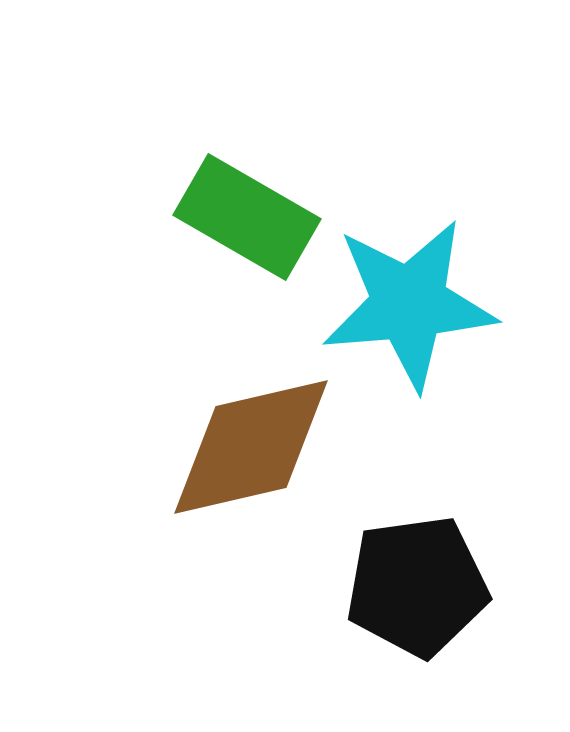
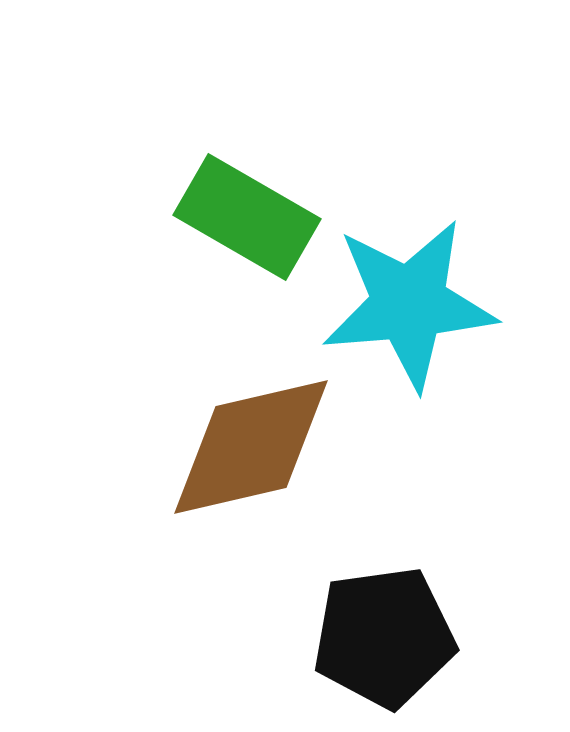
black pentagon: moved 33 px left, 51 px down
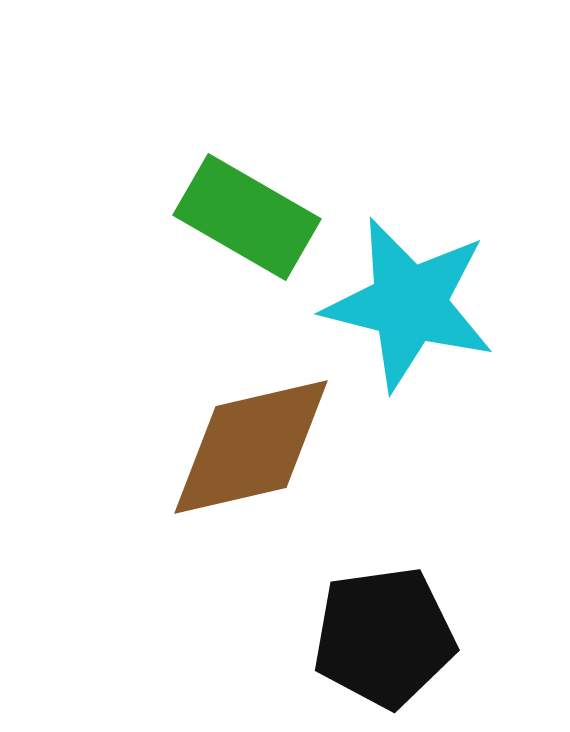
cyan star: rotated 19 degrees clockwise
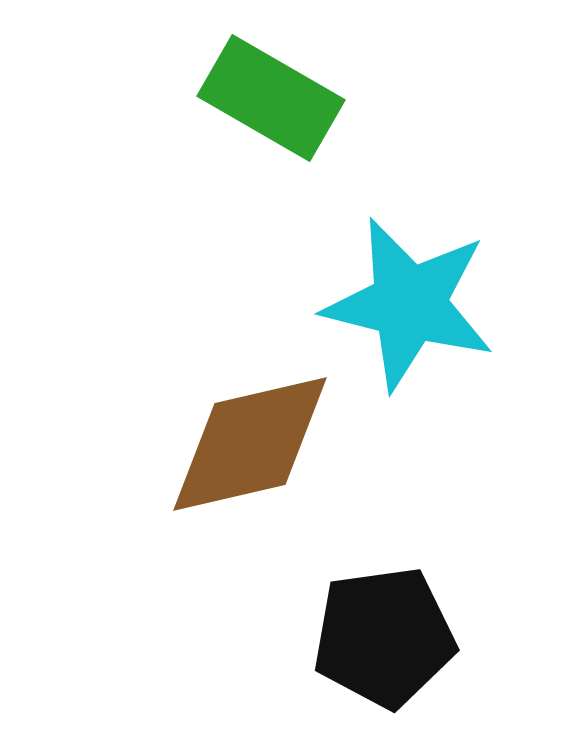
green rectangle: moved 24 px right, 119 px up
brown diamond: moved 1 px left, 3 px up
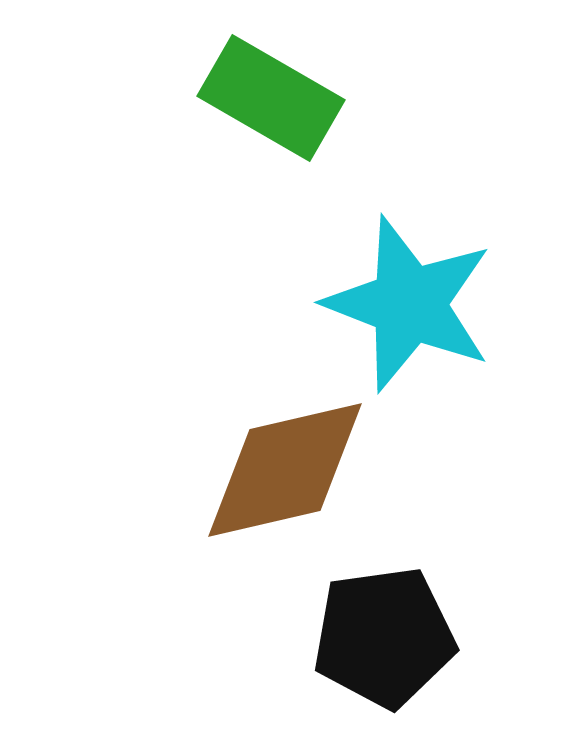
cyan star: rotated 7 degrees clockwise
brown diamond: moved 35 px right, 26 px down
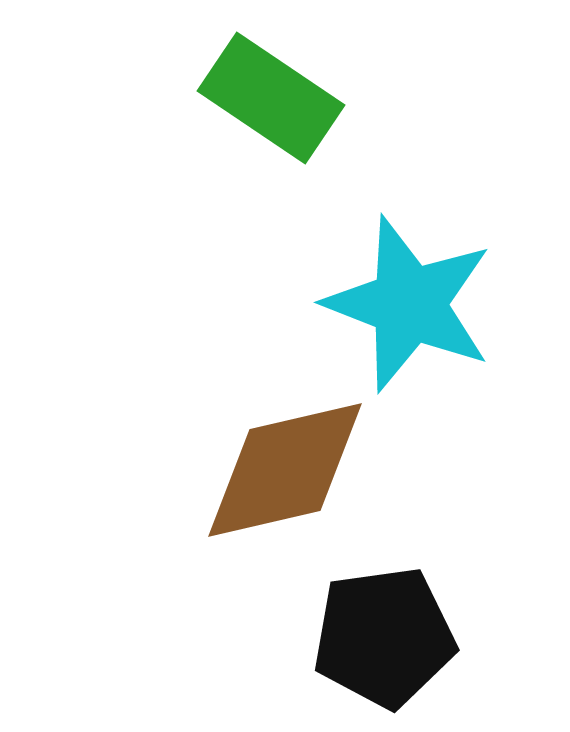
green rectangle: rotated 4 degrees clockwise
